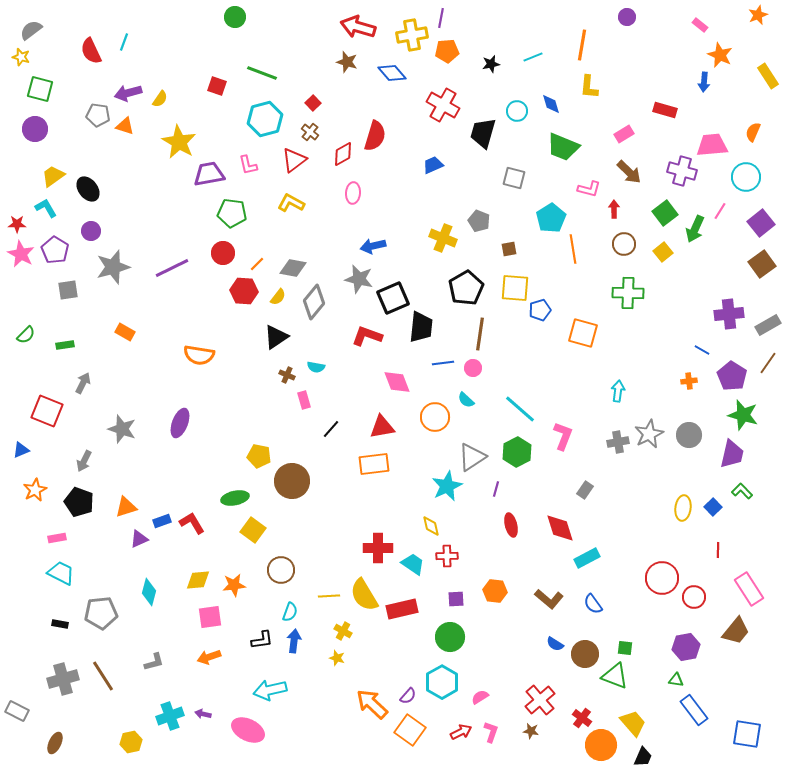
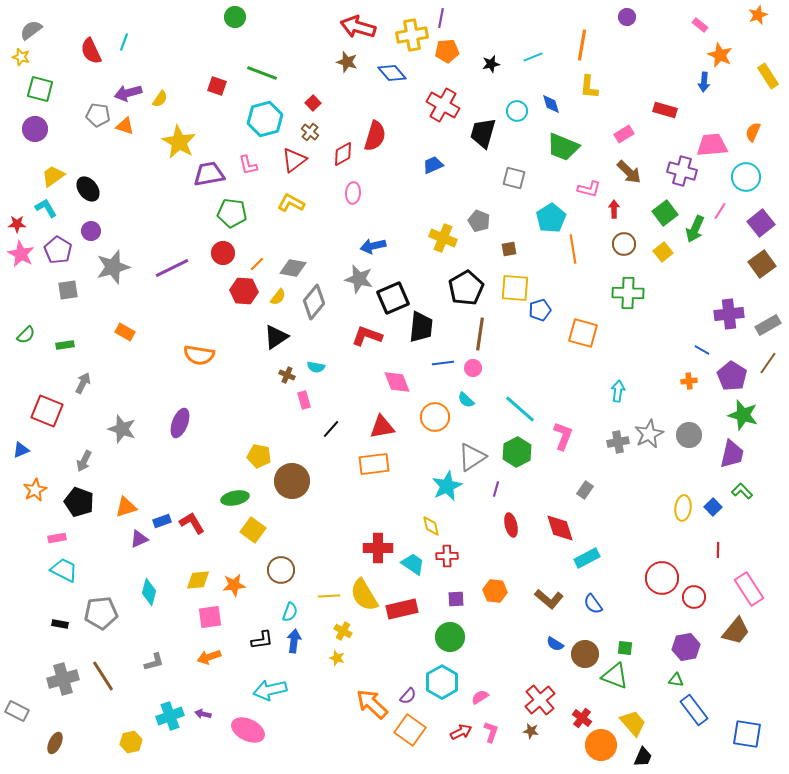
purple pentagon at (55, 250): moved 3 px right
cyan trapezoid at (61, 573): moved 3 px right, 3 px up
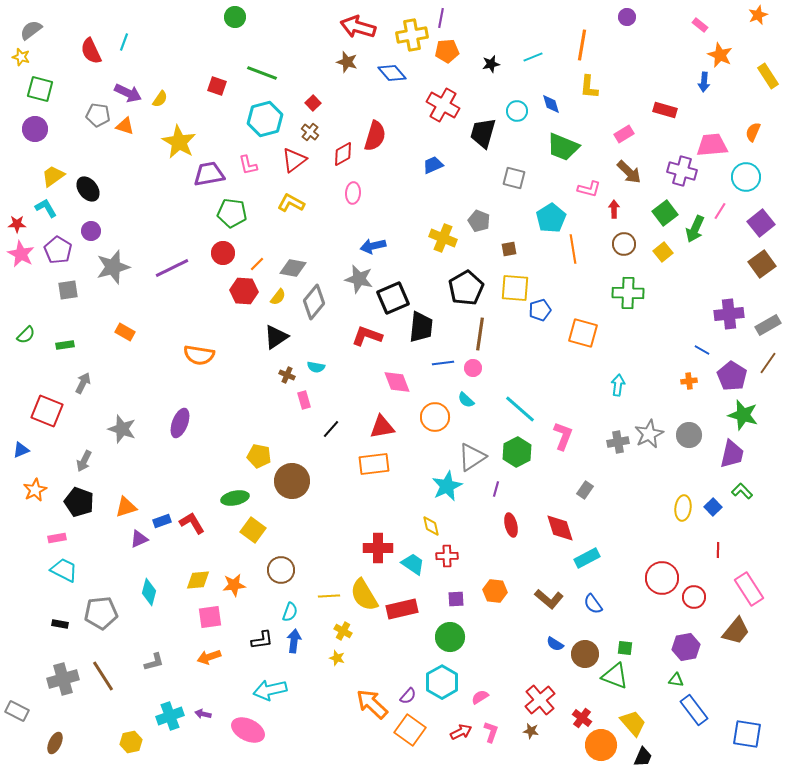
purple arrow at (128, 93): rotated 140 degrees counterclockwise
cyan arrow at (618, 391): moved 6 px up
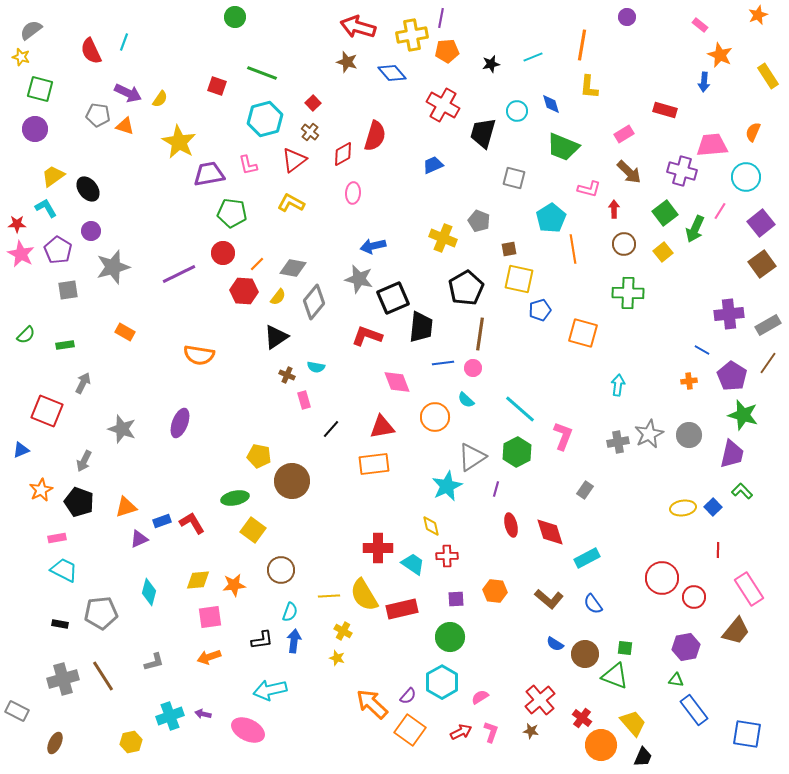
purple line at (172, 268): moved 7 px right, 6 px down
yellow square at (515, 288): moved 4 px right, 9 px up; rotated 8 degrees clockwise
orange star at (35, 490): moved 6 px right
yellow ellipse at (683, 508): rotated 75 degrees clockwise
red diamond at (560, 528): moved 10 px left, 4 px down
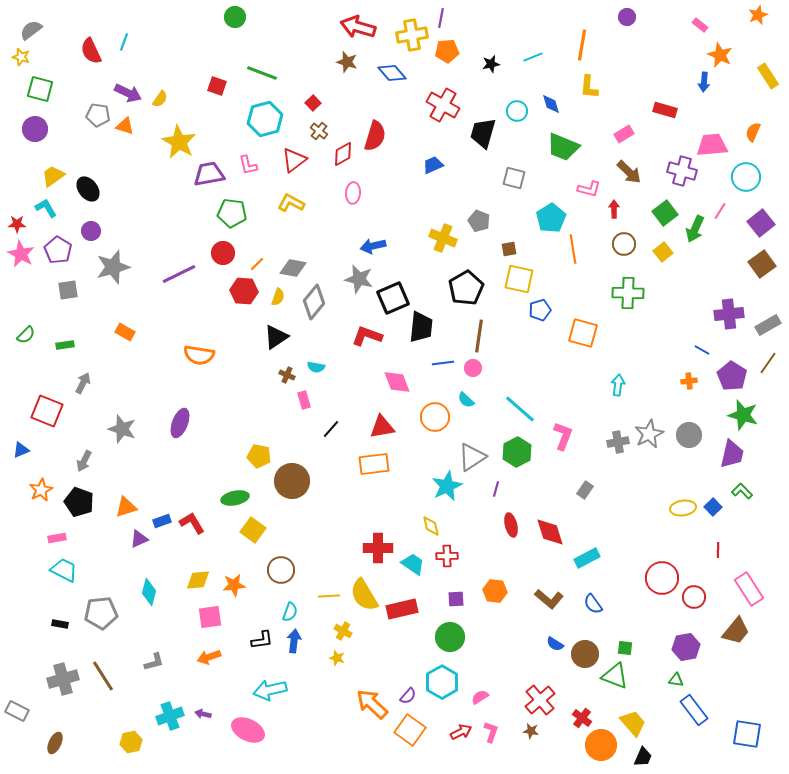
brown cross at (310, 132): moved 9 px right, 1 px up
yellow semicircle at (278, 297): rotated 18 degrees counterclockwise
brown line at (480, 334): moved 1 px left, 2 px down
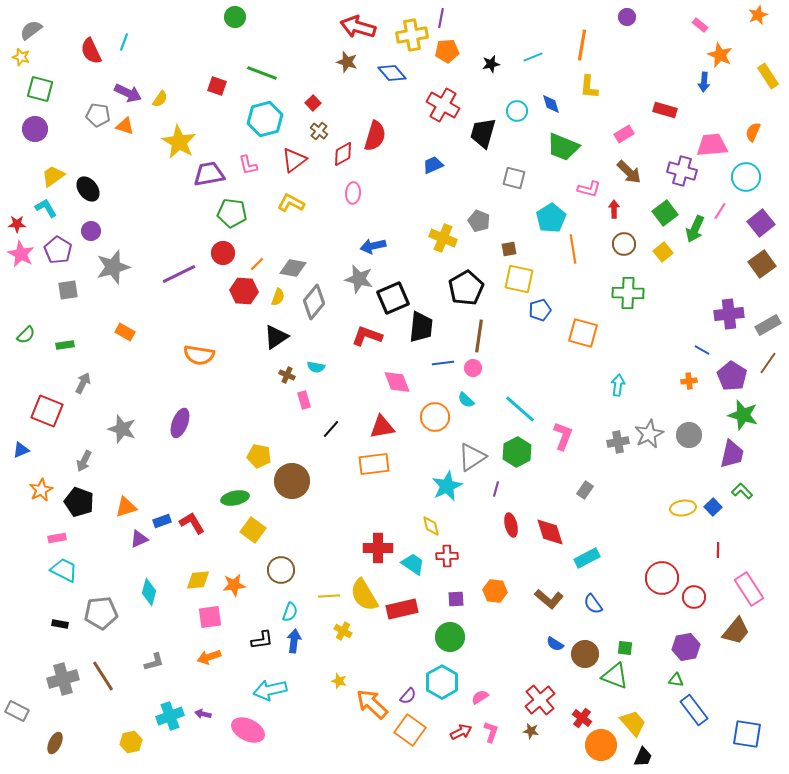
yellow star at (337, 658): moved 2 px right, 23 px down
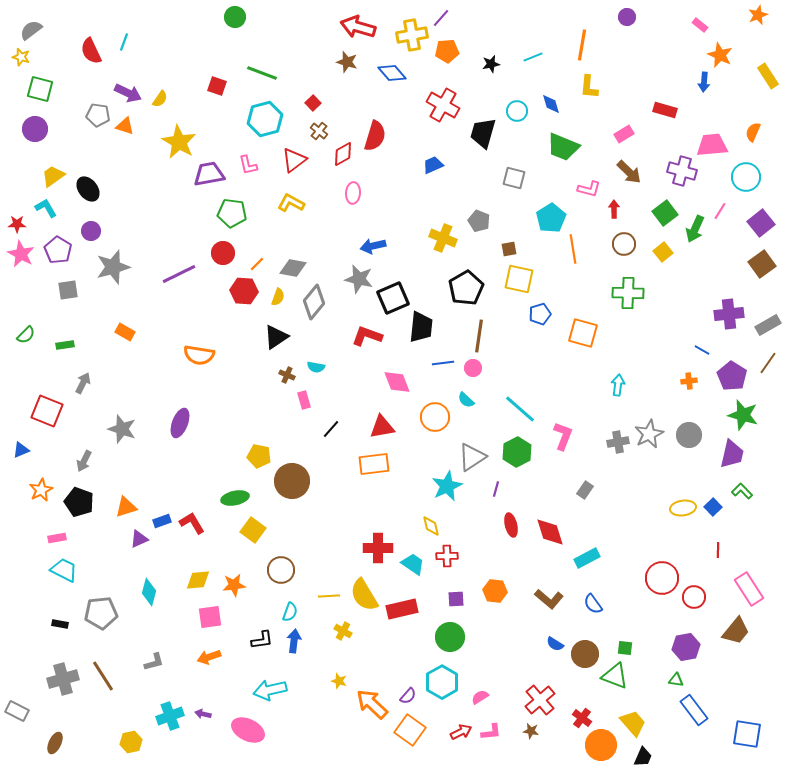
purple line at (441, 18): rotated 30 degrees clockwise
blue pentagon at (540, 310): moved 4 px down
pink L-shape at (491, 732): rotated 65 degrees clockwise
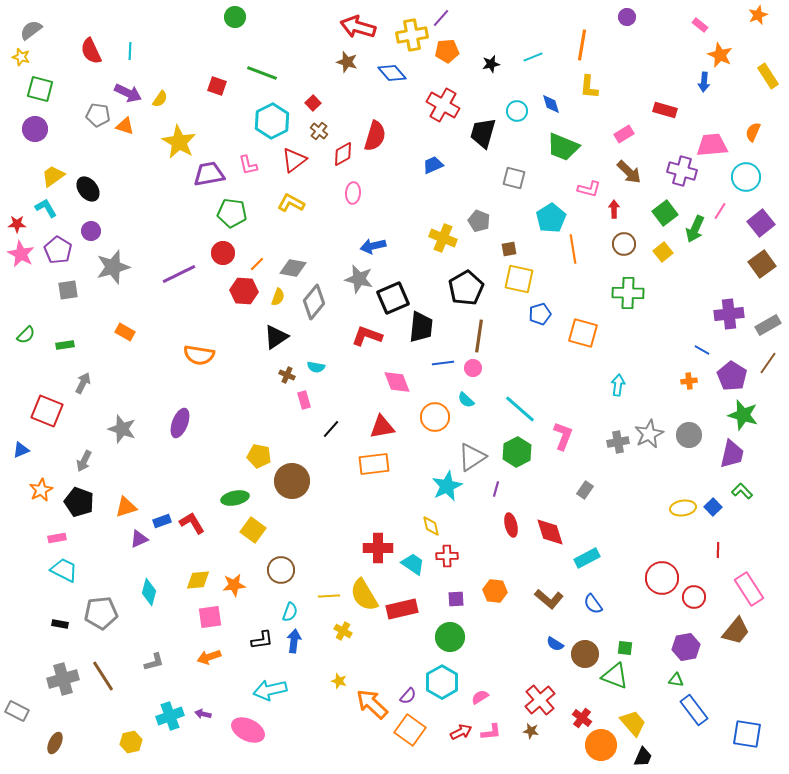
cyan line at (124, 42): moved 6 px right, 9 px down; rotated 18 degrees counterclockwise
cyan hexagon at (265, 119): moved 7 px right, 2 px down; rotated 12 degrees counterclockwise
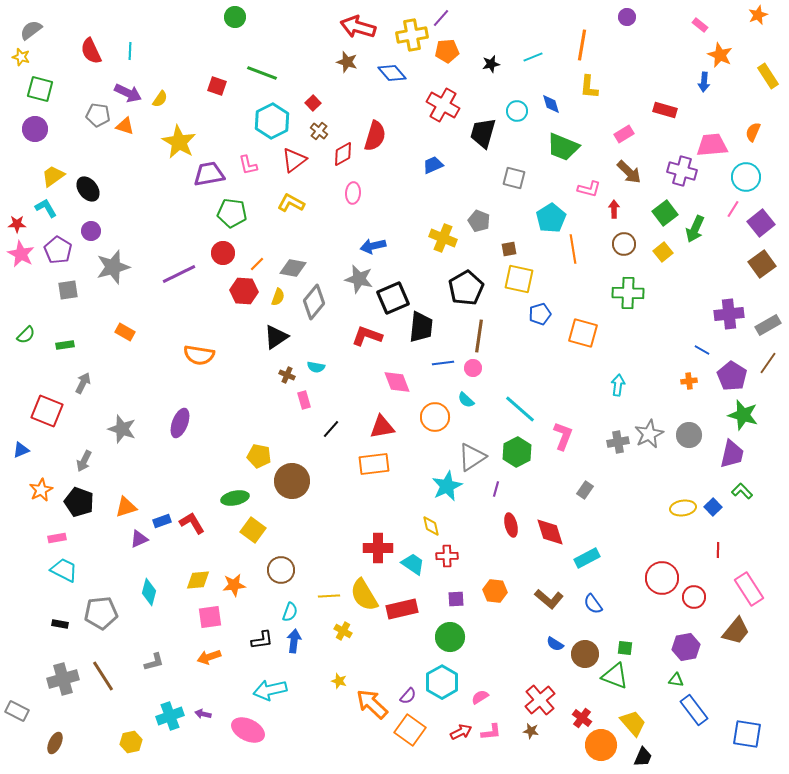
pink line at (720, 211): moved 13 px right, 2 px up
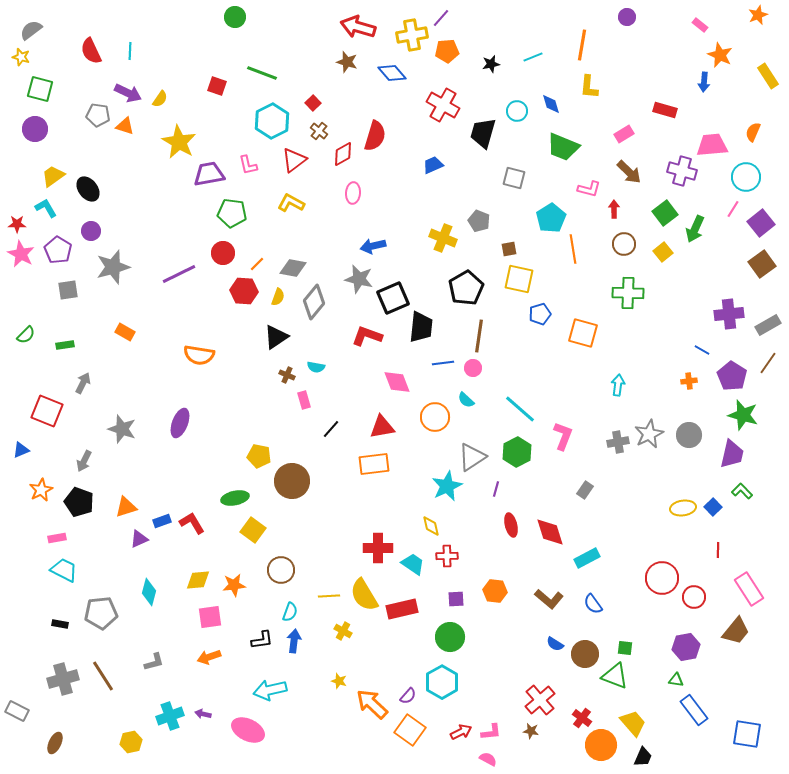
pink semicircle at (480, 697): moved 8 px right, 62 px down; rotated 60 degrees clockwise
